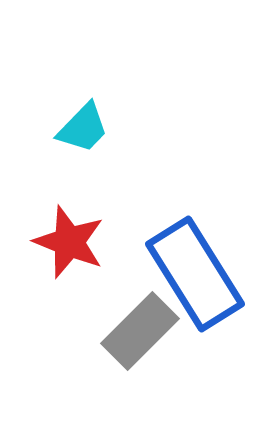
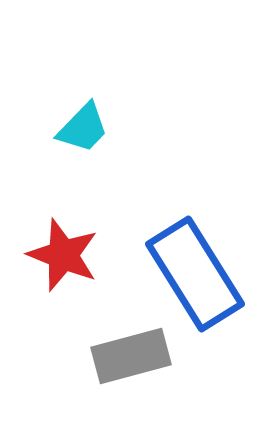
red star: moved 6 px left, 13 px down
gray rectangle: moved 9 px left, 25 px down; rotated 30 degrees clockwise
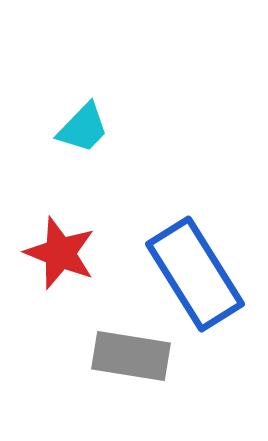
red star: moved 3 px left, 2 px up
gray rectangle: rotated 24 degrees clockwise
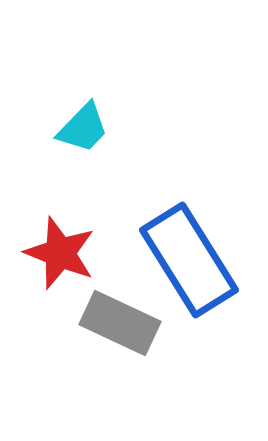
blue rectangle: moved 6 px left, 14 px up
gray rectangle: moved 11 px left, 33 px up; rotated 16 degrees clockwise
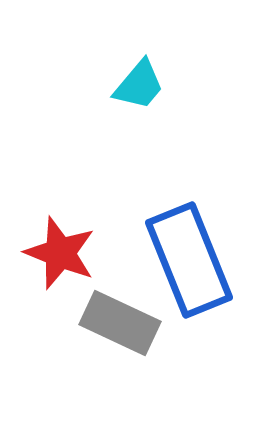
cyan trapezoid: moved 56 px right, 43 px up; rotated 4 degrees counterclockwise
blue rectangle: rotated 10 degrees clockwise
